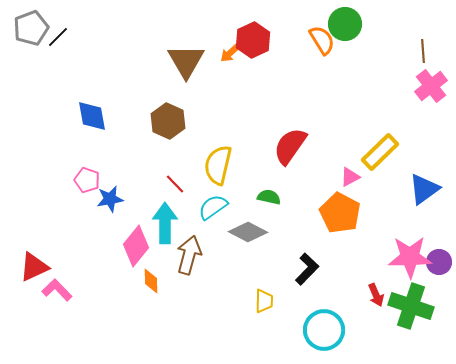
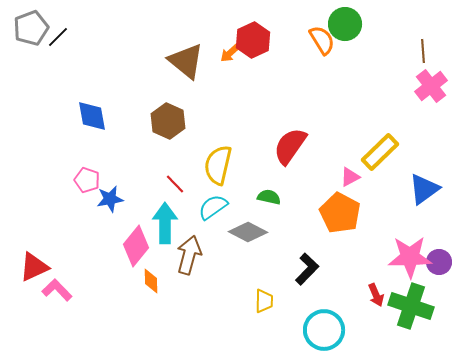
brown triangle: rotated 21 degrees counterclockwise
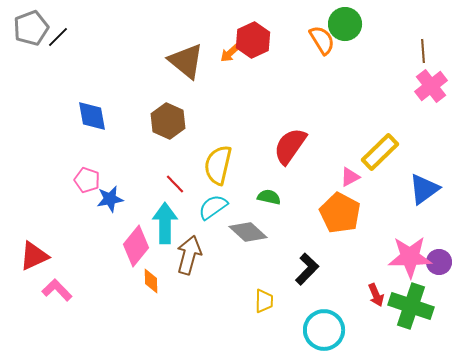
gray diamond: rotated 15 degrees clockwise
red triangle: moved 11 px up
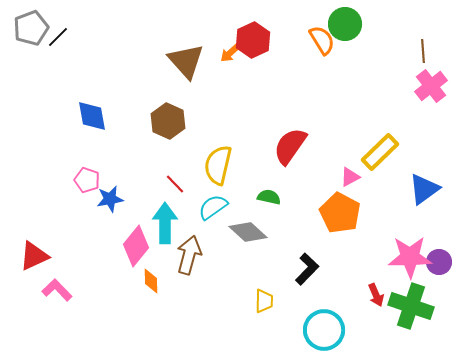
brown triangle: rotated 9 degrees clockwise
